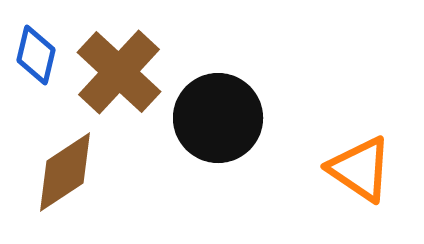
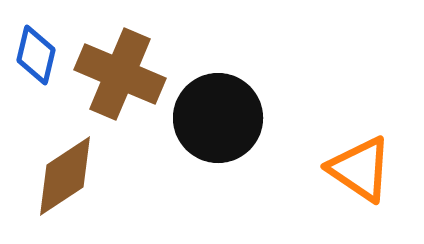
brown cross: moved 1 px right, 2 px down; rotated 20 degrees counterclockwise
brown diamond: moved 4 px down
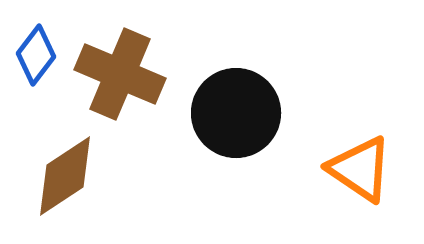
blue diamond: rotated 24 degrees clockwise
black circle: moved 18 px right, 5 px up
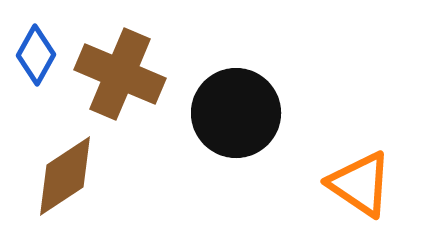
blue diamond: rotated 8 degrees counterclockwise
orange triangle: moved 15 px down
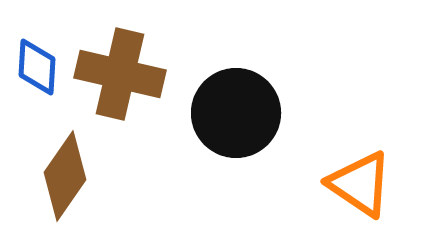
blue diamond: moved 1 px right, 12 px down; rotated 26 degrees counterclockwise
brown cross: rotated 10 degrees counterclockwise
brown diamond: rotated 22 degrees counterclockwise
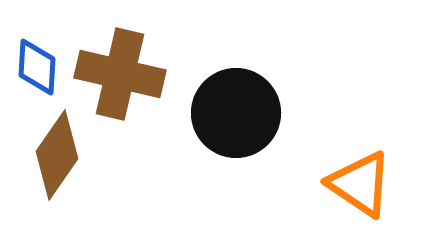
brown diamond: moved 8 px left, 21 px up
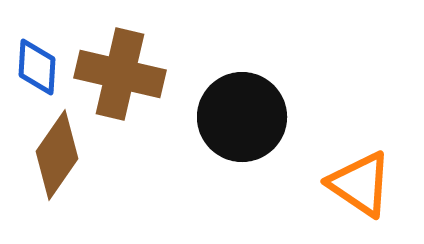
black circle: moved 6 px right, 4 px down
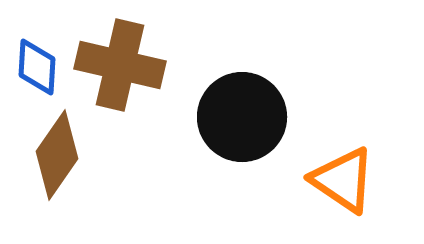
brown cross: moved 9 px up
orange triangle: moved 17 px left, 4 px up
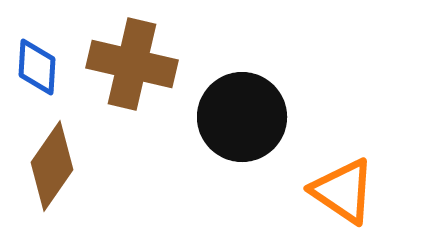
brown cross: moved 12 px right, 1 px up
brown diamond: moved 5 px left, 11 px down
orange triangle: moved 11 px down
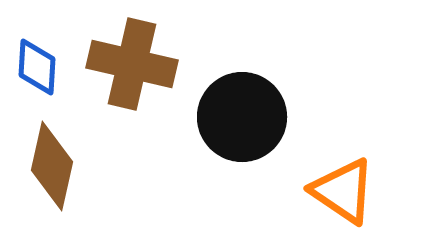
brown diamond: rotated 22 degrees counterclockwise
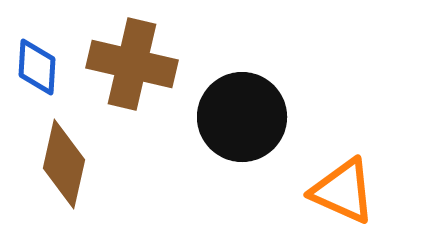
brown diamond: moved 12 px right, 2 px up
orange triangle: rotated 10 degrees counterclockwise
